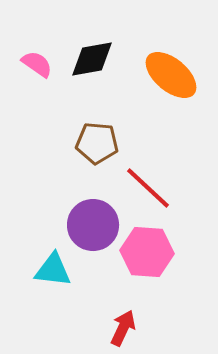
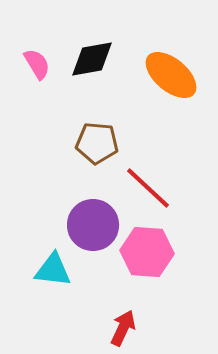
pink semicircle: rotated 24 degrees clockwise
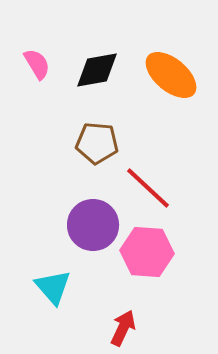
black diamond: moved 5 px right, 11 px down
cyan triangle: moved 17 px down; rotated 42 degrees clockwise
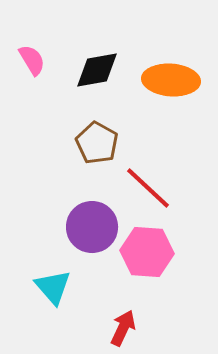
pink semicircle: moved 5 px left, 4 px up
orange ellipse: moved 5 px down; rotated 36 degrees counterclockwise
brown pentagon: rotated 24 degrees clockwise
purple circle: moved 1 px left, 2 px down
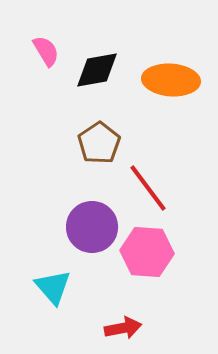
pink semicircle: moved 14 px right, 9 px up
brown pentagon: moved 2 px right; rotated 9 degrees clockwise
red line: rotated 10 degrees clockwise
red arrow: rotated 54 degrees clockwise
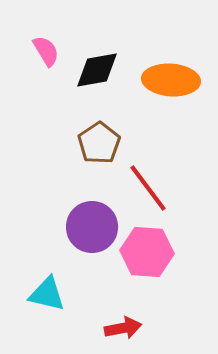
cyan triangle: moved 6 px left, 7 px down; rotated 36 degrees counterclockwise
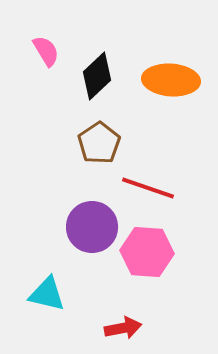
black diamond: moved 6 px down; rotated 33 degrees counterclockwise
red line: rotated 34 degrees counterclockwise
